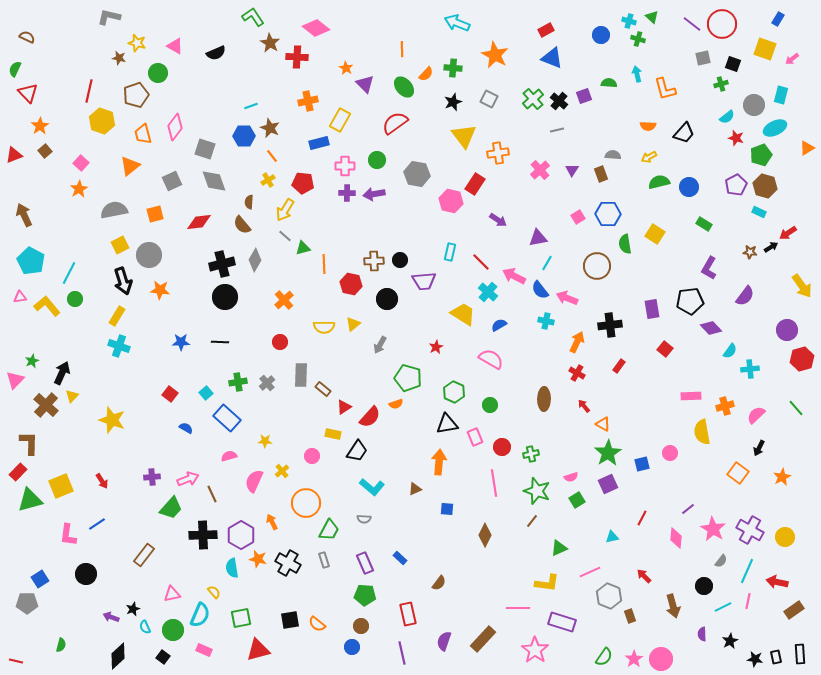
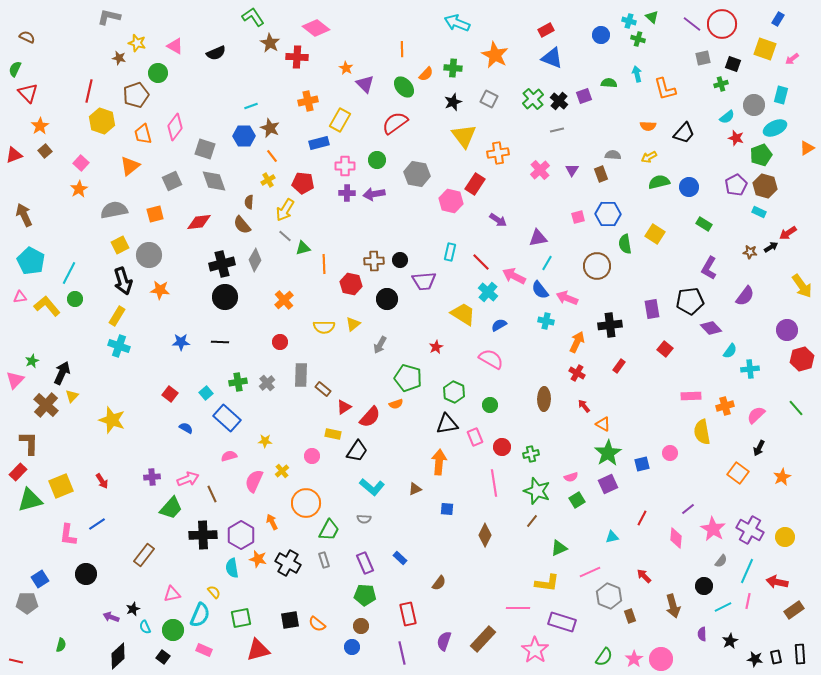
pink square at (578, 217): rotated 16 degrees clockwise
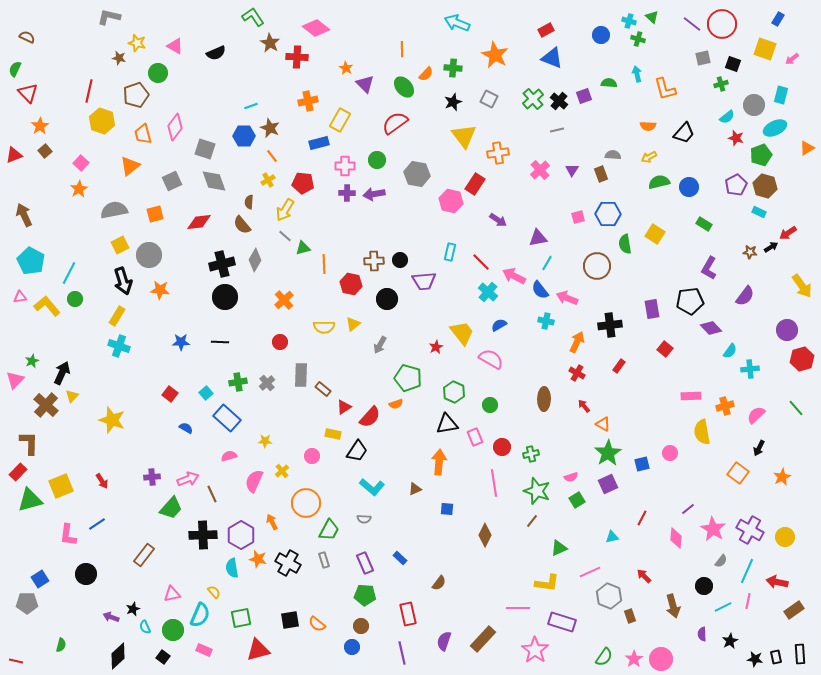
yellow trapezoid at (463, 314): moved 1 px left, 19 px down; rotated 20 degrees clockwise
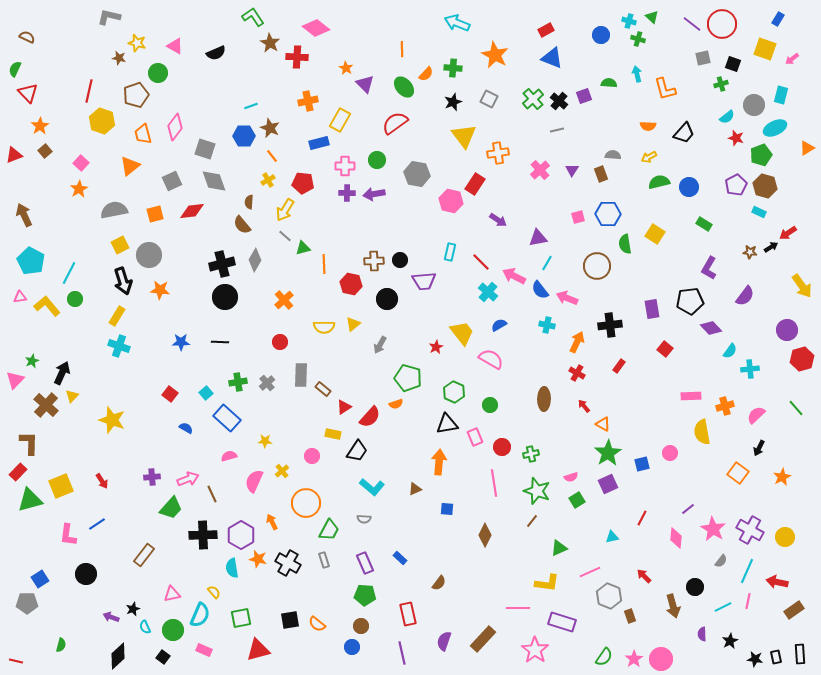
red diamond at (199, 222): moved 7 px left, 11 px up
cyan cross at (546, 321): moved 1 px right, 4 px down
black circle at (704, 586): moved 9 px left, 1 px down
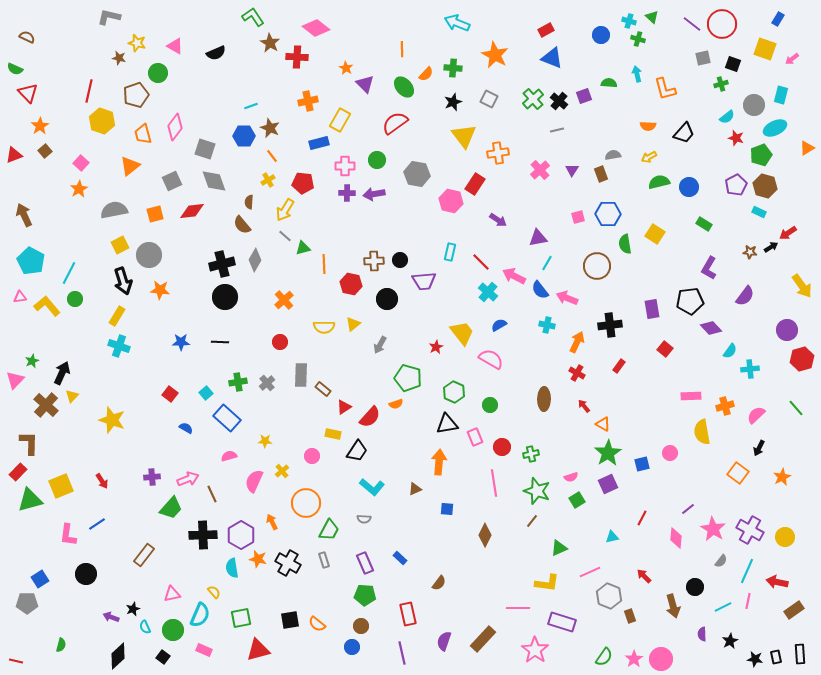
green semicircle at (15, 69): rotated 91 degrees counterclockwise
gray semicircle at (613, 155): rotated 14 degrees counterclockwise
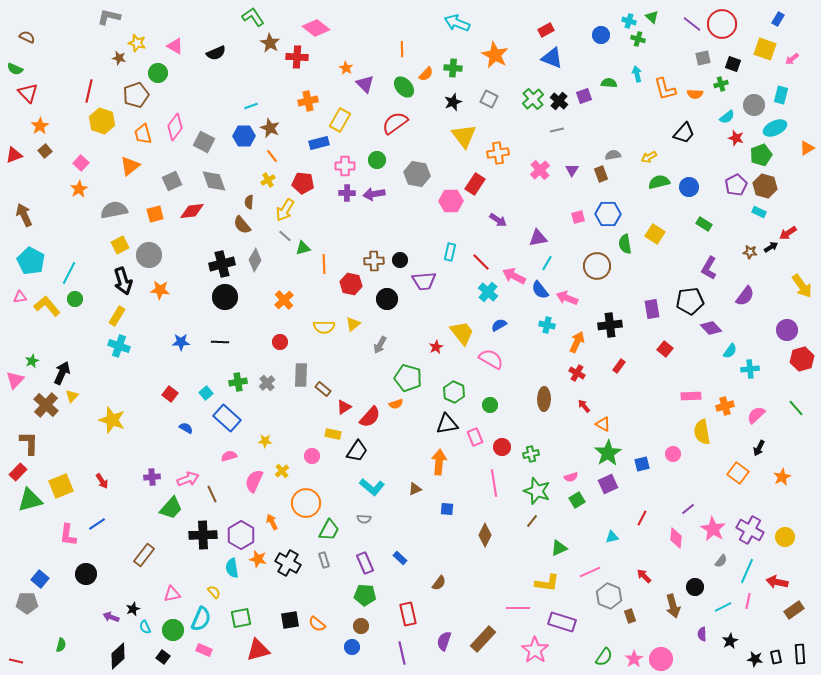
orange semicircle at (648, 126): moved 47 px right, 32 px up
gray square at (205, 149): moved 1 px left, 7 px up; rotated 10 degrees clockwise
pink hexagon at (451, 201): rotated 15 degrees counterclockwise
pink circle at (670, 453): moved 3 px right, 1 px down
blue square at (40, 579): rotated 18 degrees counterclockwise
cyan semicircle at (200, 615): moved 1 px right, 4 px down
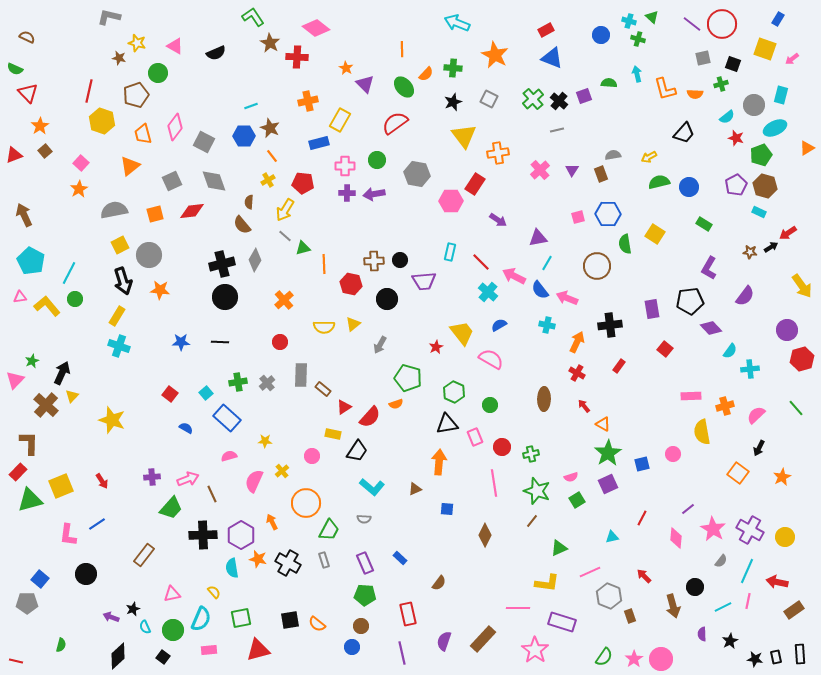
pink rectangle at (204, 650): moved 5 px right; rotated 28 degrees counterclockwise
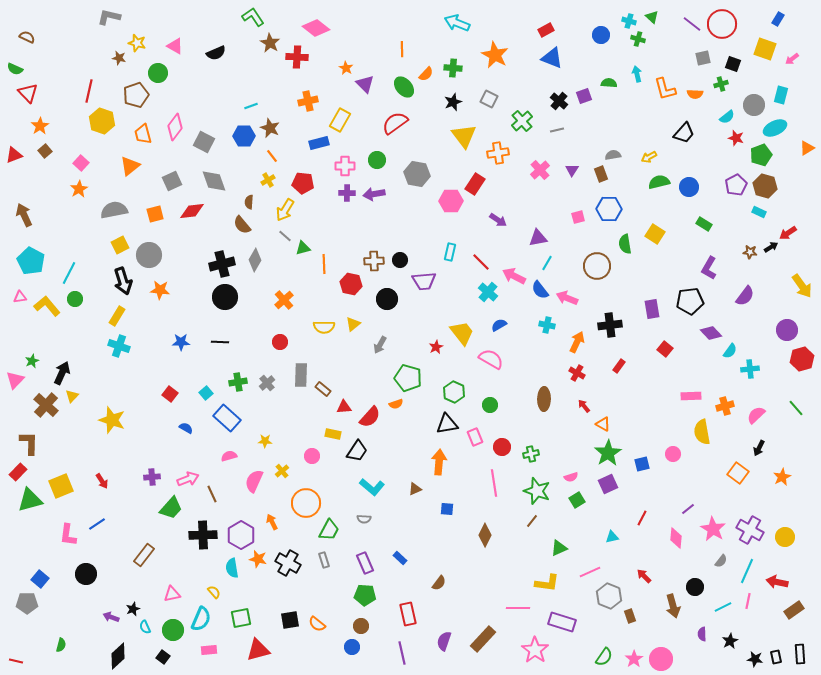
green cross at (533, 99): moved 11 px left, 22 px down
blue hexagon at (608, 214): moved 1 px right, 5 px up
purple diamond at (711, 328): moved 5 px down
red triangle at (344, 407): rotated 28 degrees clockwise
